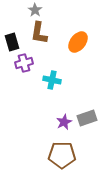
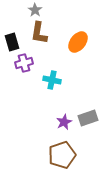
gray rectangle: moved 1 px right
brown pentagon: rotated 20 degrees counterclockwise
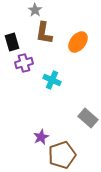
brown L-shape: moved 5 px right
cyan cross: rotated 12 degrees clockwise
gray rectangle: rotated 60 degrees clockwise
purple star: moved 23 px left, 15 px down
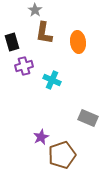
orange ellipse: rotated 45 degrees counterclockwise
purple cross: moved 3 px down
gray rectangle: rotated 18 degrees counterclockwise
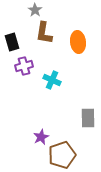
gray rectangle: rotated 66 degrees clockwise
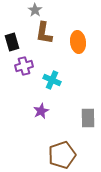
purple star: moved 26 px up
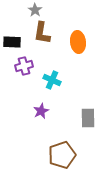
brown L-shape: moved 2 px left
black rectangle: rotated 72 degrees counterclockwise
